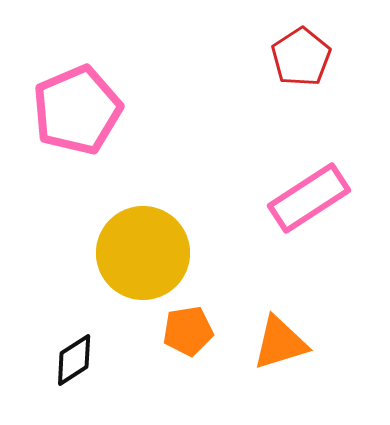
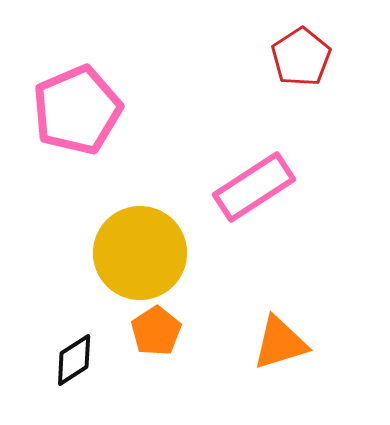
pink rectangle: moved 55 px left, 11 px up
yellow circle: moved 3 px left
orange pentagon: moved 32 px left; rotated 24 degrees counterclockwise
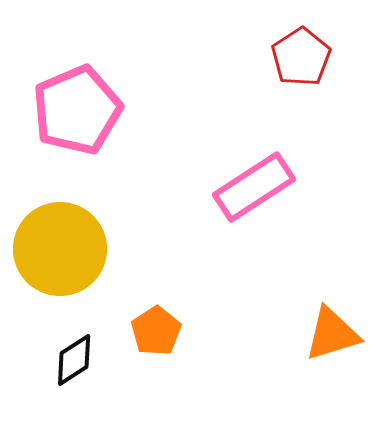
yellow circle: moved 80 px left, 4 px up
orange triangle: moved 52 px right, 9 px up
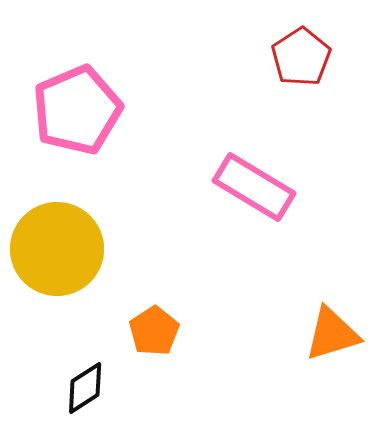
pink rectangle: rotated 64 degrees clockwise
yellow circle: moved 3 px left
orange pentagon: moved 2 px left
black diamond: moved 11 px right, 28 px down
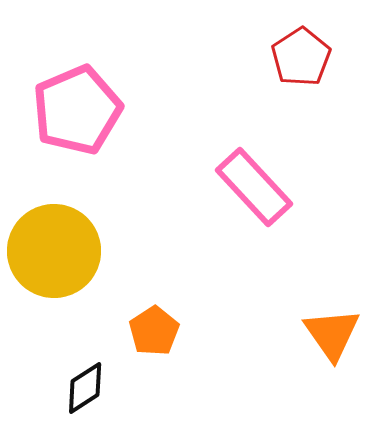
pink rectangle: rotated 16 degrees clockwise
yellow circle: moved 3 px left, 2 px down
orange triangle: rotated 48 degrees counterclockwise
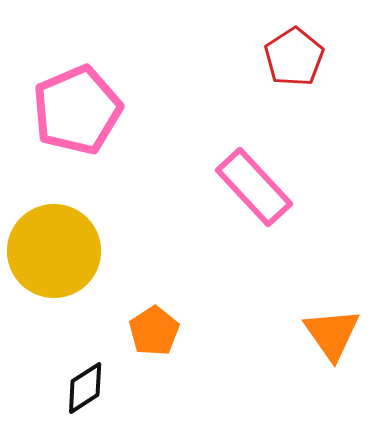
red pentagon: moved 7 px left
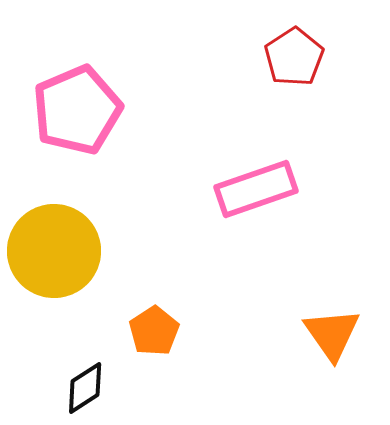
pink rectangle: moved 2 px right, 2 px down; rotated 66 degrees counterclockwise
